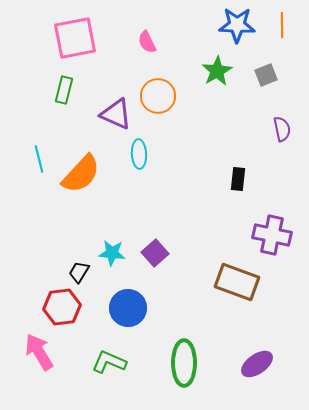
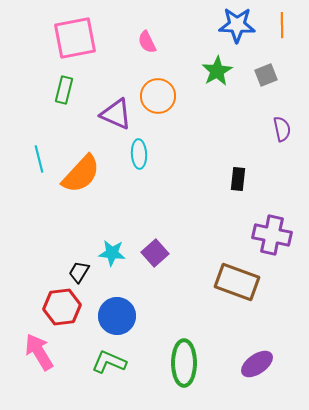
blue circle: moved 11 px left, 8 px down
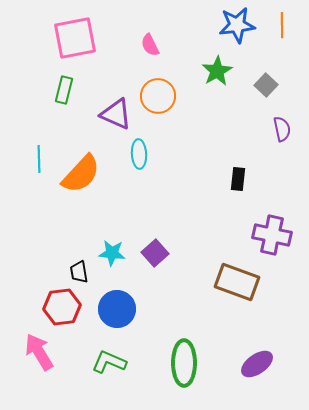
blue star: rotated 9 degrees counterclockwise
pink semicircle: moved 3 px right, 3 px down
gray square: moved 10 px down; rotated 25 degrees counterclockwise
cyan line: rotated 12 degrees clockwise
black trapezoid: rotated 40 degrees counterclockwise
blue circle: moved 7 px up
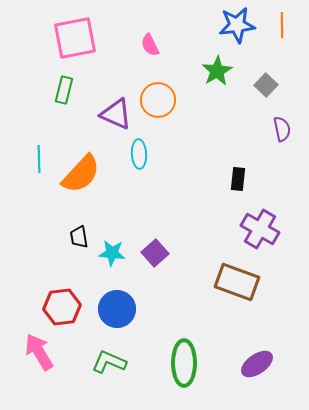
orange circle: moved 4 px down
purple cross: moved 12 px left, 6 px up; rotated 18 degrees clockwise
black trapezoid: moved 35 px up
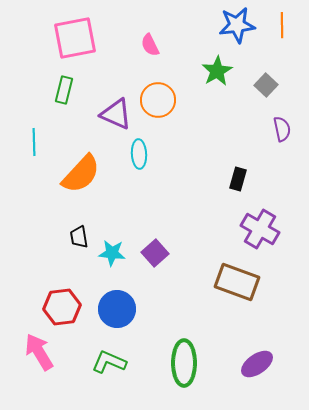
cyan line: moved 5 px left, 17 px up
black rectangle: rotated 10 degrees clockwise
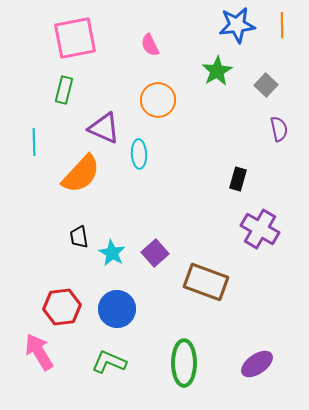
purple triangle: moved 12 px left, 14 px down
purple semicircle: moved 3 px left
cyan star: rotated 24 degrees clockwise
brown rectangle: moved 31 px left
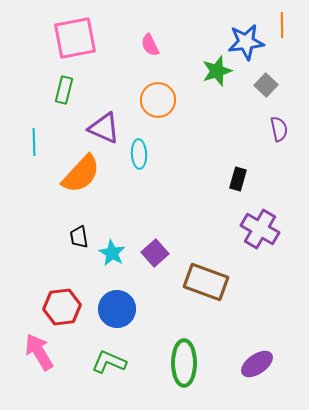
blue star: moved 9 px right, 17 px down
green star: rotated 12 degrees clockwise
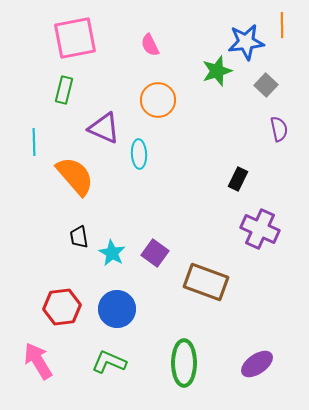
orange semicircle: moved 6 px left, 2 px down; rotated 84 degrees counterclockwise
black rectangle: rotated 10 degrees clockwise
purple cross: rotated 6 degrees counterclockwise
purple square: rotated 12 degrees counterclockwise
pink arrow: moved 1 px left, 9 px down
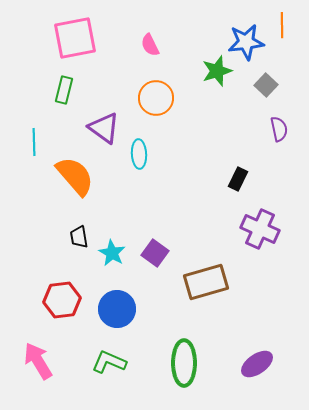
orange circle: moved 2 px left, 2 px up
purple triangle: rotated 12 degrees clockwise
brown rectangle: rotated 36 degrees counterclockwise
red hexagon: moved 7 px up
